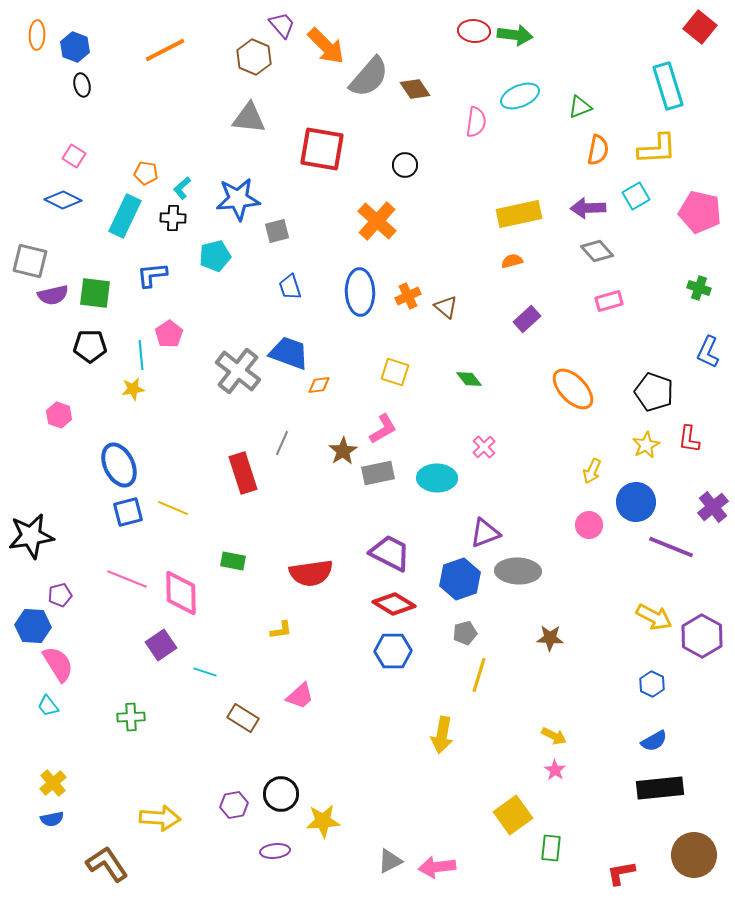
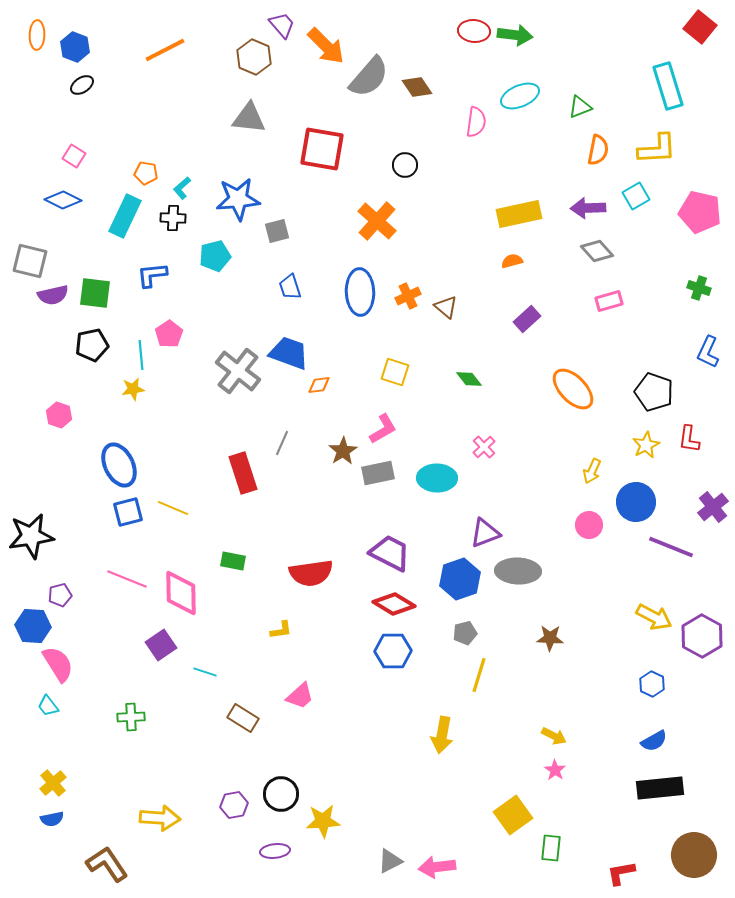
black ellipse at (82, 85): rotated 70 degrees clockwise
brown diamond at (415, 89): moved 2 px right, 2 px up
black pentagon at (90, 346): moved 2 px right, 1 px up; rotated 12 degrees counterclockwise
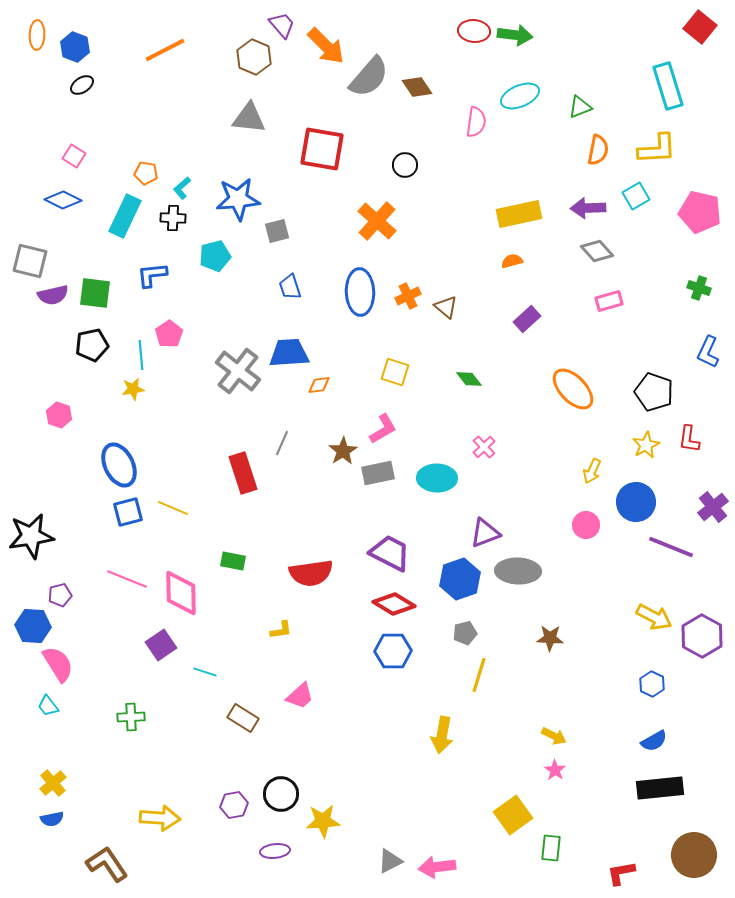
blue trapezoid at (289, 353): rotated 24 degrees counterclockwise
pink circle at (589, 525): moved 3 px left
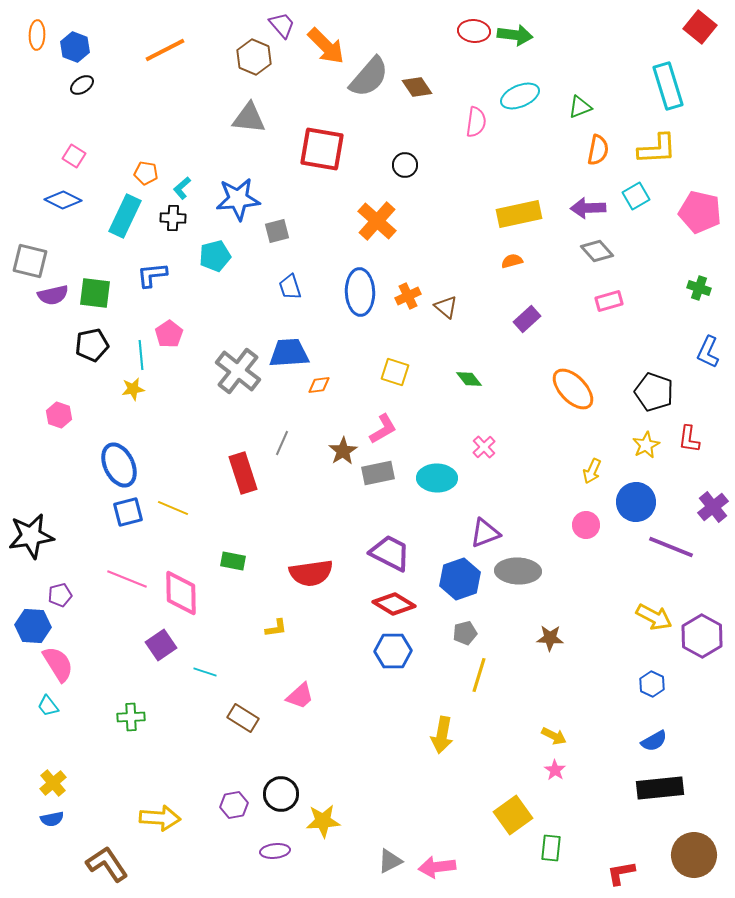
yellow L-shape at (281, 630): moved 5 px left, 2 px up
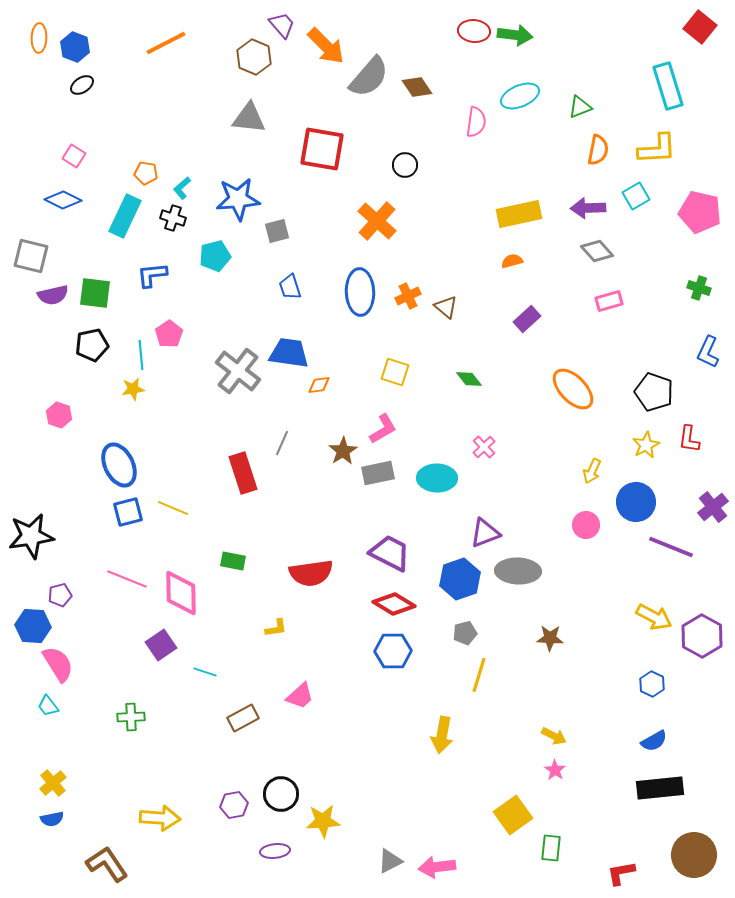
orange ellipse at (37, 35): moved 2 px right, 3 px down
orange line at (165, 50): moved 1 px right, 7 px up
black cross at (173, 218): rotated 15 degrees clockwise
gray square at (30, 261): moved 1 px right, 5 px up
blue trapezoid at (289, 353): rotated 12 degrees clockwise
brown rectangle at (243, 718): rotated 60 degrees counterclockwise
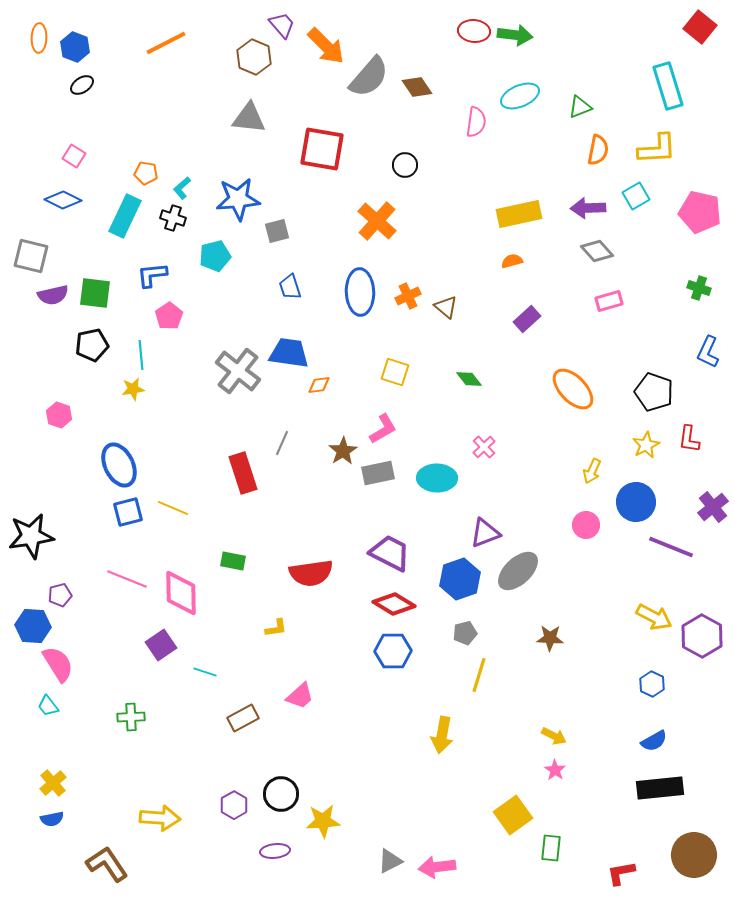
pink pentagon at (169, 334): moved 18 px up
gray ellipse at (518, 571): rotated 45 degrees counterclockwise
purple hexagon at (234, 805): rotated 20 degrees counterclockwise
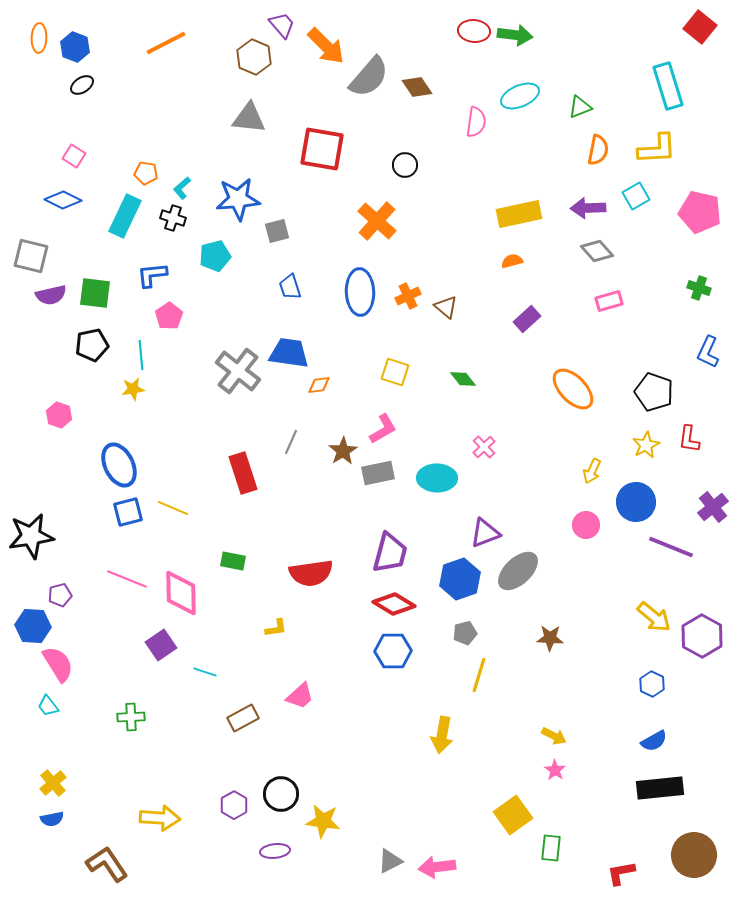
purple semicircle at (53, 295): moved 2 px left
green diamond at (469, 379): moved 6 px left
gray line at (282, 443): moved 9 px right, 1 px up
purple trapezoid at (390, 553): rotated 78 degrees clockwise
yellow arrow at (654, 617): rotated 12 degrees clockwise
yellow star at (323, 821): rotated 12 degrees clockwise
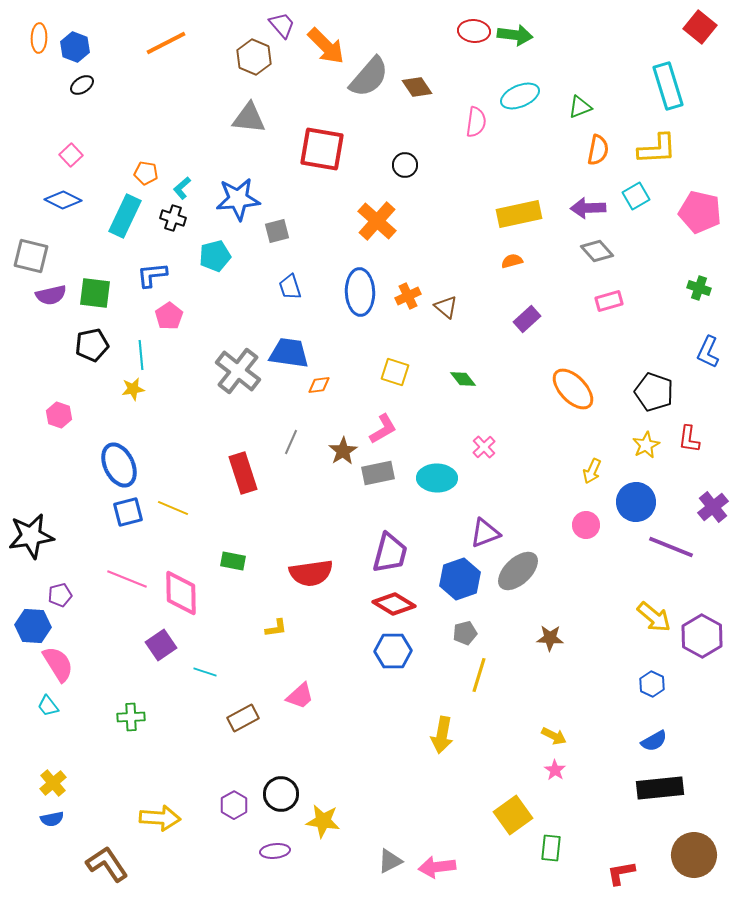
pink square at (74, 156): moved 3 px left, 1 px up; rotated 15 degrees clockwise
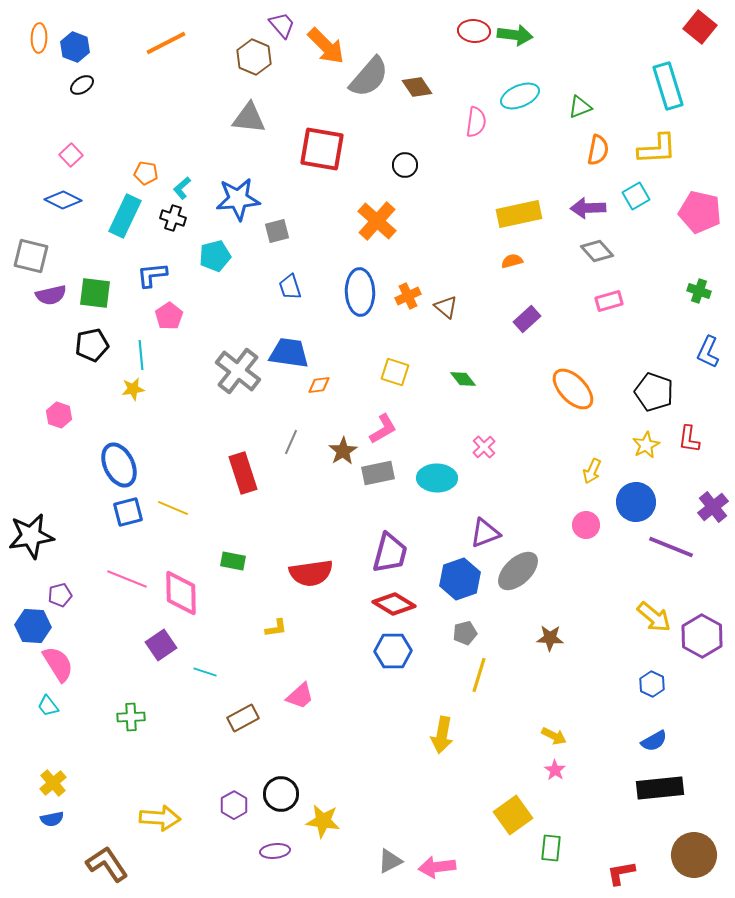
green cross at (699, 288): moved 3 px down
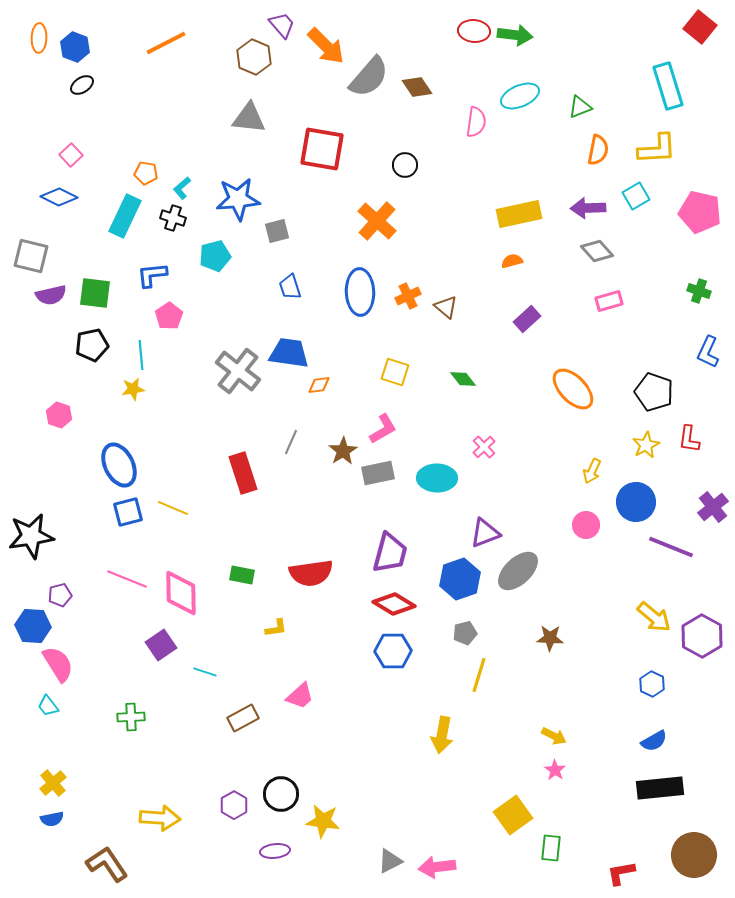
blue diamond at (63, 200): moved 4 px left, 3 px up
green rectangle at (233, 561): moved 9 px right, 14 px down
